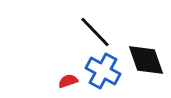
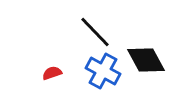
black diamond: rotated 9 degrees counterclockwise
red semicircle: moved 16 px left, 8 px up
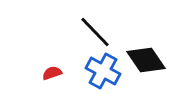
black diamond: rotated 6 degrees counterclockwise
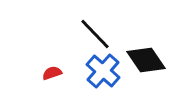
black line: moved 2 px down
blue cross: rotated 12 degrees clockwise
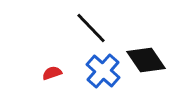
black line: moved 4 px left, 6 px up
